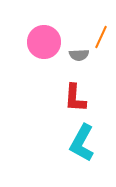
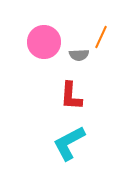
red L-shape: moved 4 px left, 2 px up
cyan L-shape: moved 13 px left; rotated 33 degrees clockwise
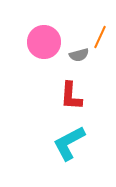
orange line: moved 1 px left
gray semicircle: rotated 12 degrees counterclockwise
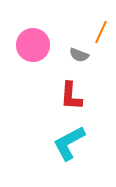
orange line: moved 1 px right, 5 px up
pink circle: moved 11 px left, 3 px down
gray semicircle: rotated 36 degrees clockwise
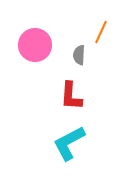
pink circle: moved 2 px right
gray semicircle: rotated 72 degrees clockwise
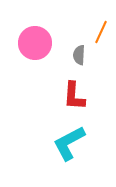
pink circle: moved 2 px up
red L-shape: moved 3 px right
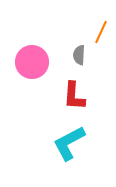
pink circle: moved 3 px left, 19 px down
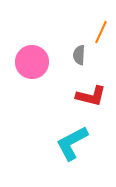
red L-shape: moved 17 px right; rotated 80 degrees counterclockwise
cyan L-shape: moved 3 px right
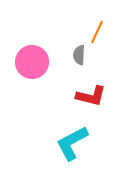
orange line: moved 4 px left
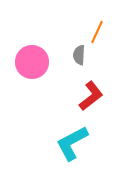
red L-shape: rotated 52 degrees counterclockwise
